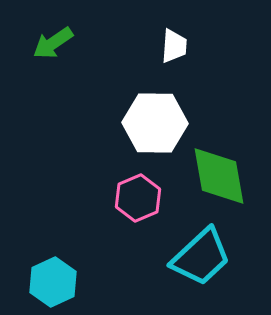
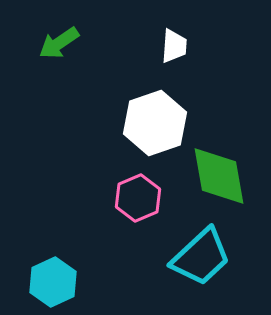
green arrow: moved 6 px right
white hexagon: rotated 20 degrees counterclockwise
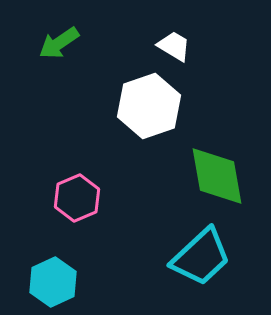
white trapezoid: rotated 63 degrees counterclockwise
white hexagon: moved 6 px left, 17 px up
green diamond: moved 2 px left
pink hexagon: moved 61 px left
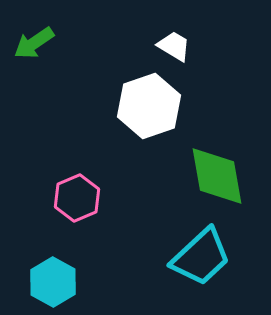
green arrow: moved 25 px left
cyan hexagon: rotated 6 degrees counterclockwise
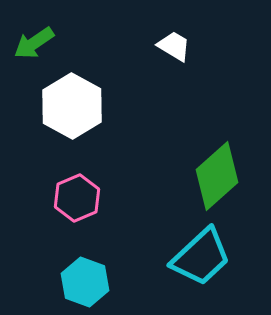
white hexagon: moved 77 px left; rotated 12 degrees counterclockwise
green diamond: rotated 58 degrees clockwise
cyan hexagon: moved 32 px right; rotated 9 degrees counterclockwise
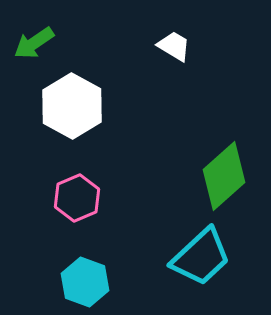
green diamond: moved 7 px right
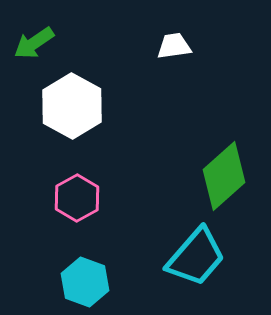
white trapezoid: rotated 39 degrees counterclockwise
pink hexagon: rotated 6 degrees counterclockwise
cyan trapezoid: moved 5 px left; rotated 6 degrees counterclockwise
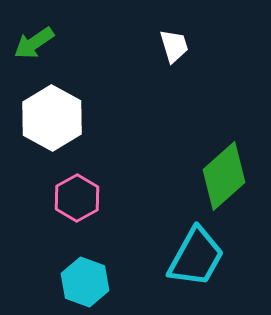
white trapezoid: rotated 81 degrees clockwise
white hexagon: moved 20 px left, 12 px down
cyan trapezoid: rotated 12 degrees counterclockwise
